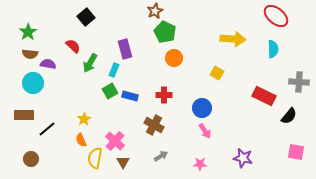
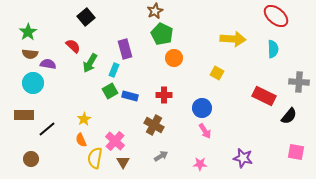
green pentagon: moved 3 px left, 2 px down
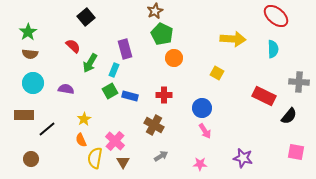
purple semicircle: moved 18 px right, 25 px down
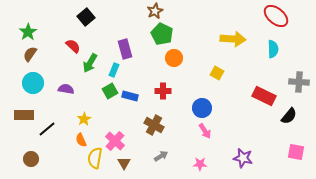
brown semicircle: rotated 119 degrees clockwise
red cross: moved 1 px left, 4 px up
brown triangle: moved 1 px right, 1 px down
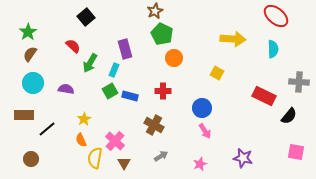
pink star: rotated 24 degrees counterclockwise
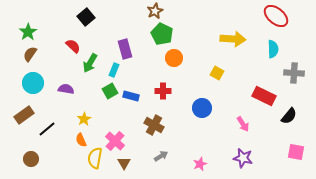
gray cross: moved 5 px left, 9 px up
blue rectangle: moved 1 px right
brown rectangle: rotated 36 degrees counterclockwise
pink arrow: moved 38 px right, 7 px up
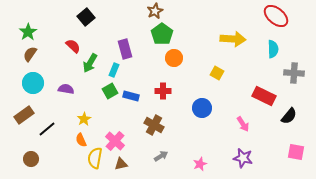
green pentagon: rotated 10 degrees clockwise
brown triangle: moved 3 px left, 1 px down; rotated 48 degrees clockwise
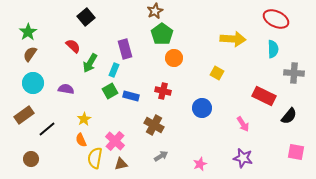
red ellipse: moved 3 px down; rotated 15 degrees counterclockwise
red cross: rotated 14 degrees clockwise
